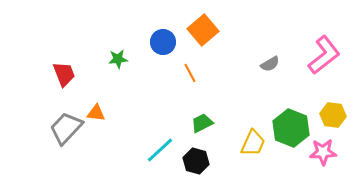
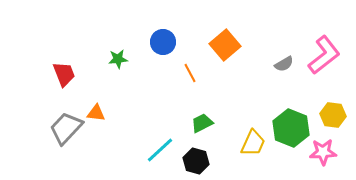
orange square: moved 22 px right, 15 px down
gray semicircle: moved 14 px right
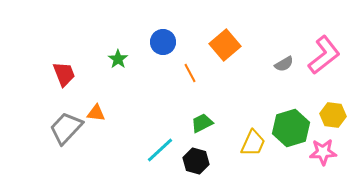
green star: rotated 30 degrees counterclockwise
green hexagon: rotated 21 degrees clockwise
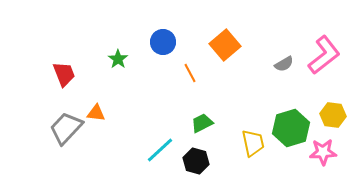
yellow trapezoid: rotated 36 degrees counterclockwise
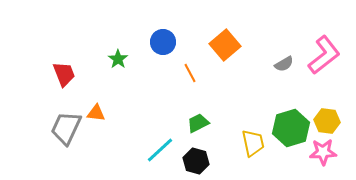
yellow hexagon: moved 6 px left, 6 px down
green trapezoid: moved 4 px left
gray trapezoid: rotated 18 degrees counterclockwise
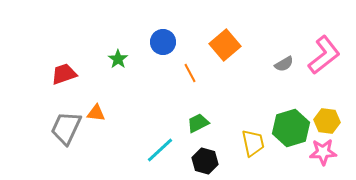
red trapezoid: rotated 88 degrees counterclockwise
black hexagon: moved 9 px right
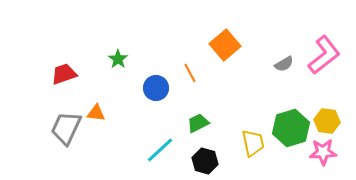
blue circle: moved 7 px left, 46 px down
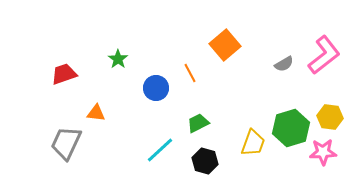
yellow hexagon: moved 3 px right, 4 px up
gray trapezoid: moved 15 px down
yellow trapezoid: rotated 32 degrees clockwise
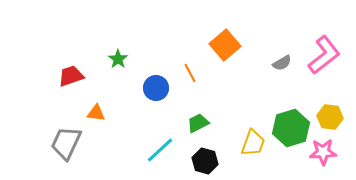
gray semicircle: moved 2 px left, 1 px up
red trapezoid: moved 7 px right, 2 px down
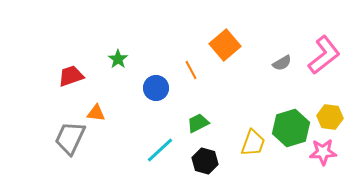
orange line: moved 1 px right, 3 px up
gray trapezoid: moved 4 px right, 5 px up
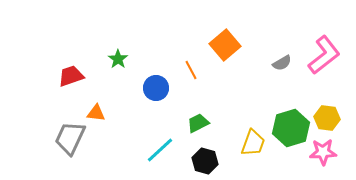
yellow hexagon: moved 3 px left, 1 px down
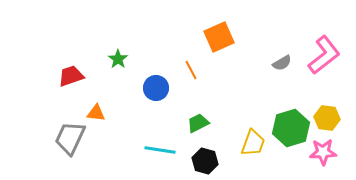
orange square: moved 6 px left, 8 px up; rotated 16 degrees clockwise
cyan line: rotated 52 degrees clockwise
